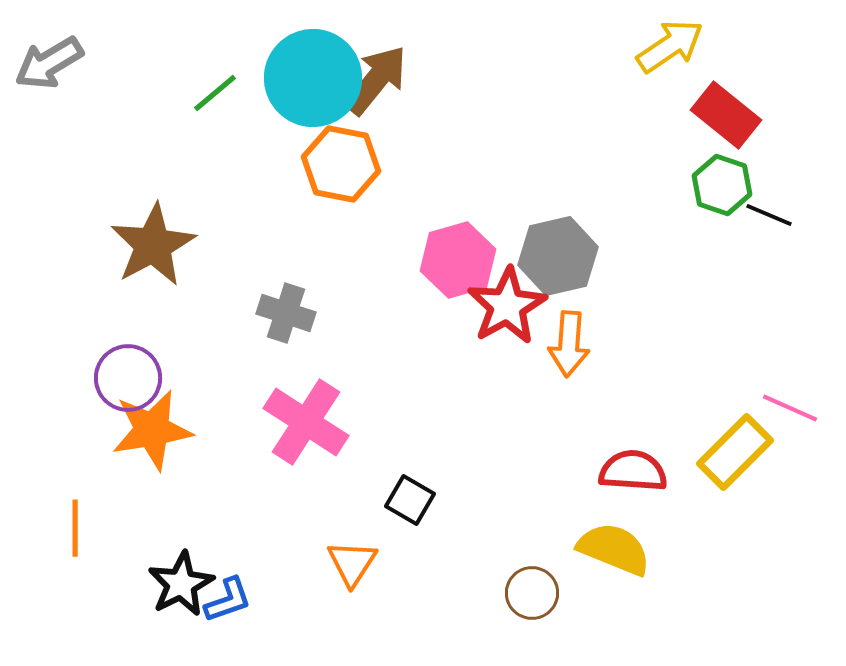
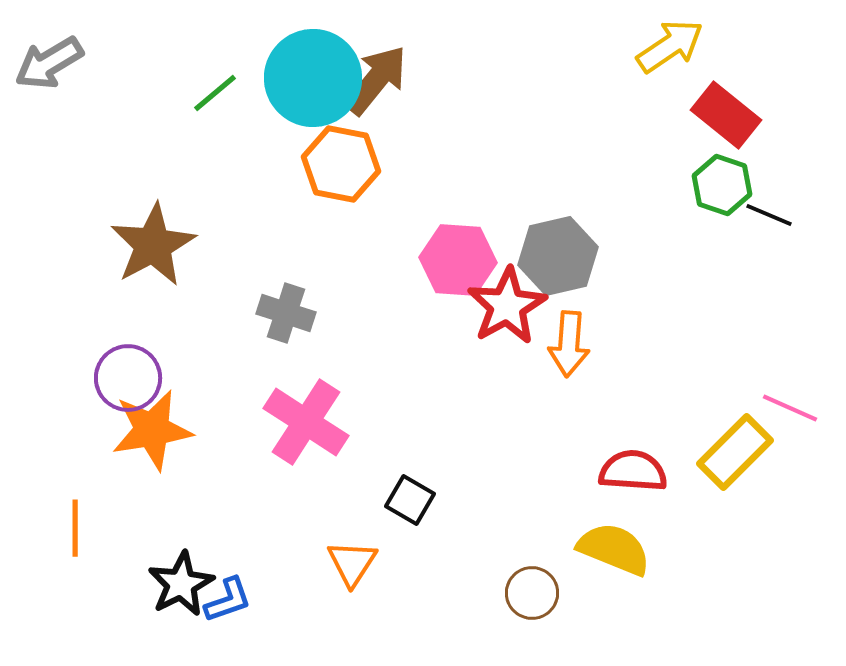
pink hexagon: rotated 20 degrees clockwise
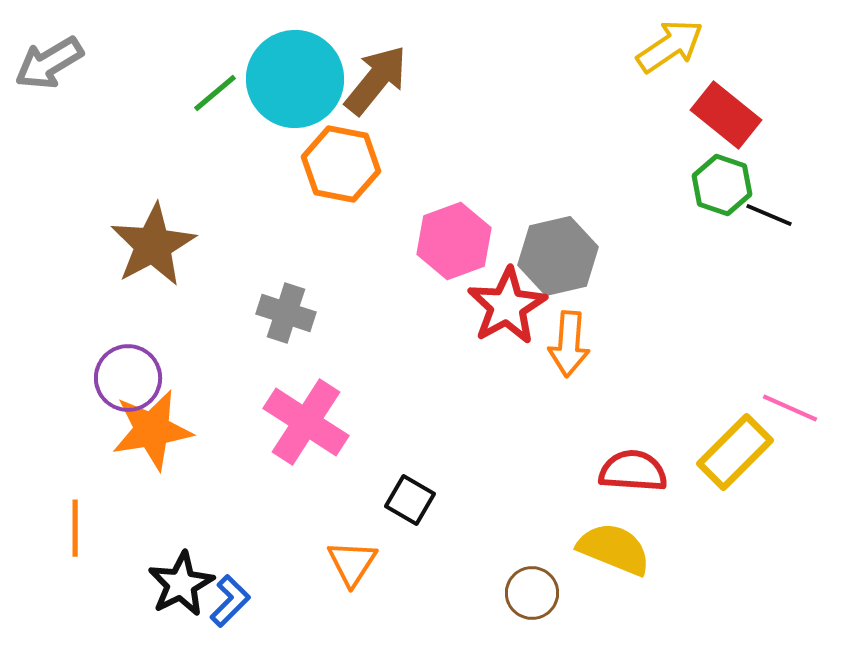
cyan circle: moved 18 px left, 1 px down
pink hexagon: moved 4 px left, 19 px up; rotated 24 degrees counterclockwise
blue L-shape: moved 2 px right, 1 px down; rotated 26 degrees counterclockwise
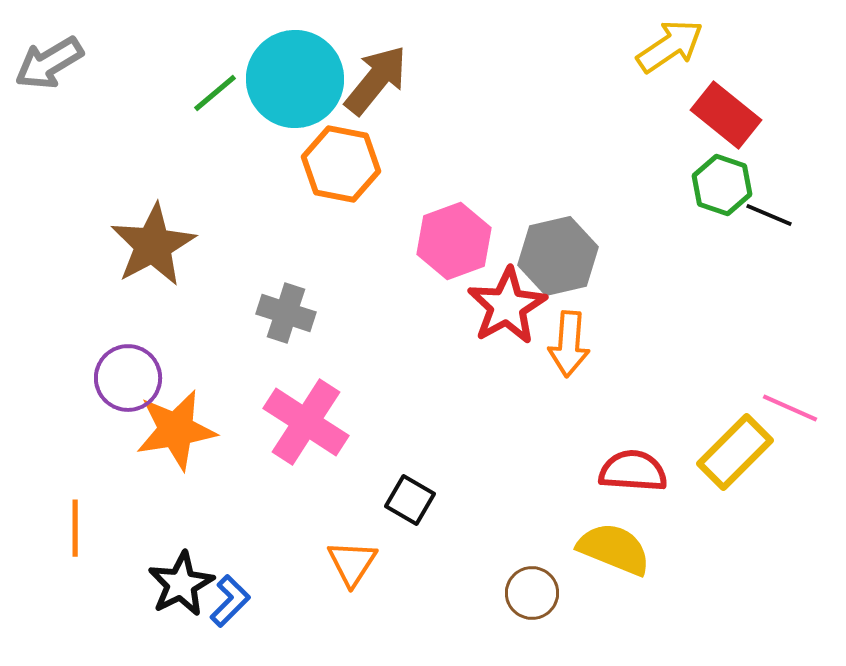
orange star: moved 24 px right
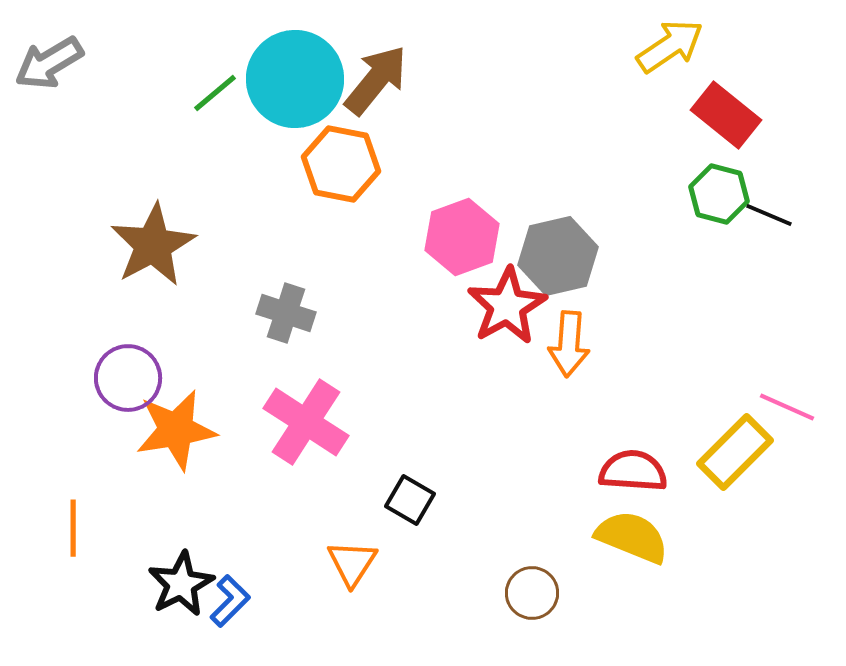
green hexagon: moved 3 px left, 9 px down; rotated 4 degrees counterclockwise
pink hexagon: moved 8 px right, 4 px up
pink line: moved 3 px left, 1 px up
orange line: moved 2 px left
yellow semicircle: moved 18 px right, 12 px up
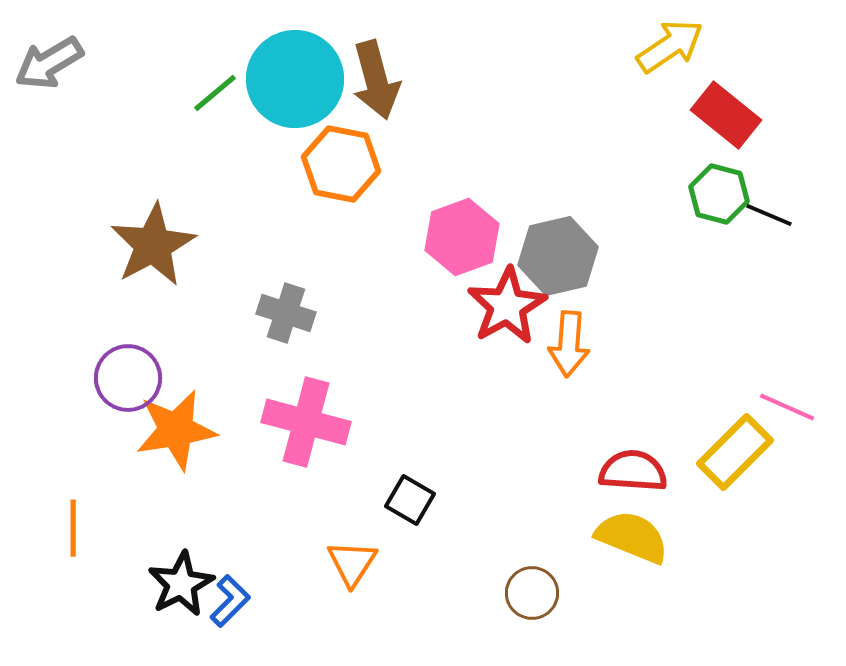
brown arrow: rotated 126 degrees clockwise
pink cross: rotated 18 degrees counterclockwise
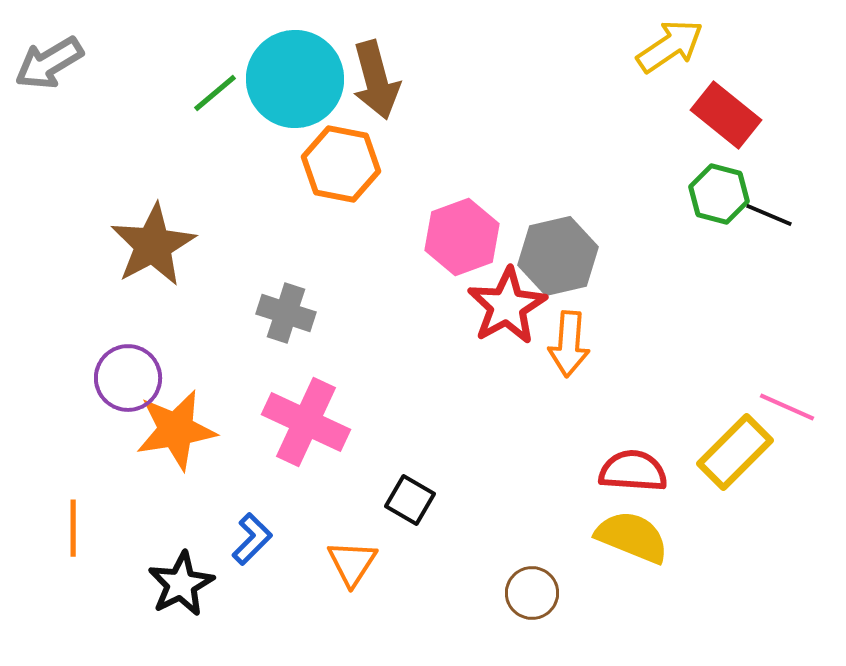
pink cross: rotated 10 degrees clockwise
blue L-shape: moved 22 px right, 62 px up
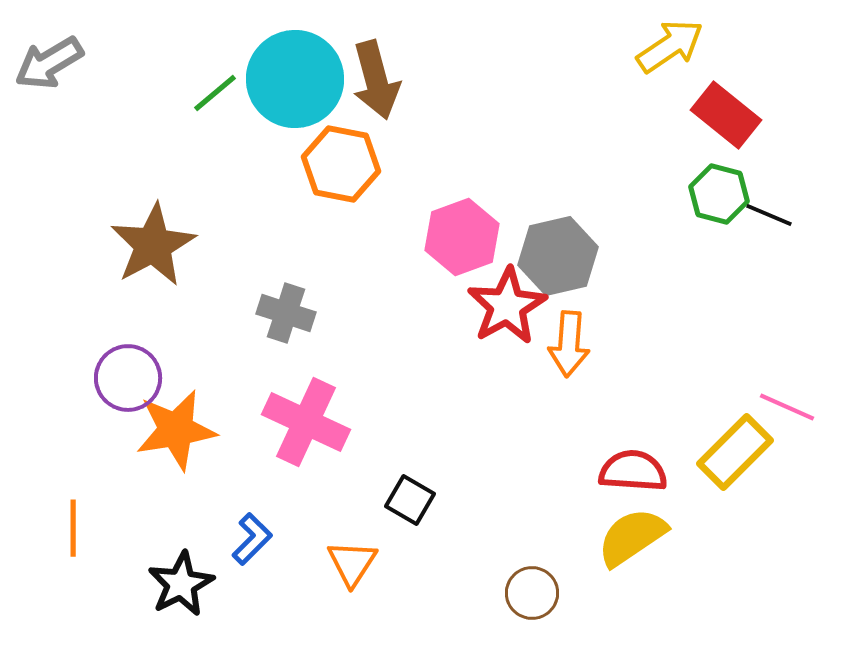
yellow semicircle: rotated 56 degrees counterclockwise
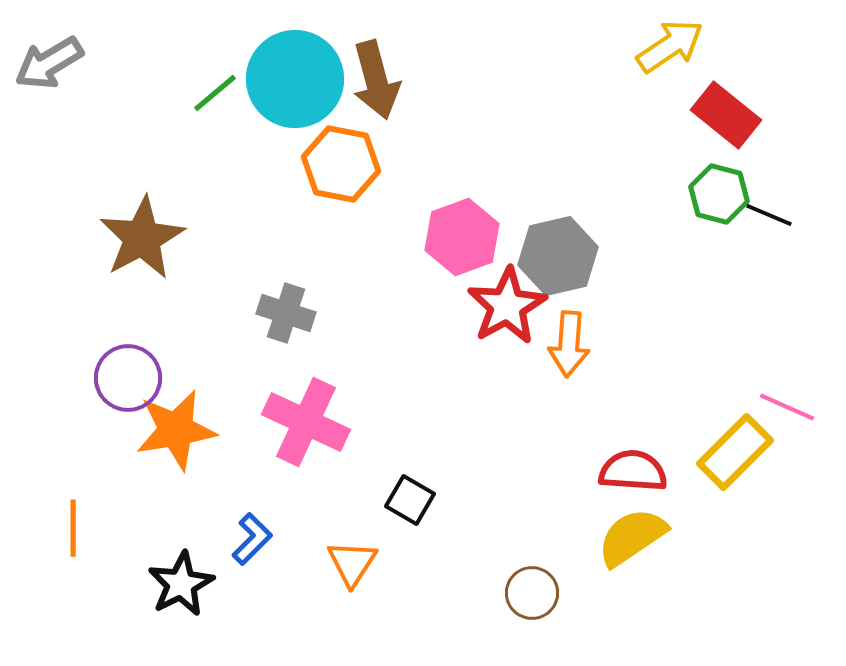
brown star: moved 11 px left, 7 px up
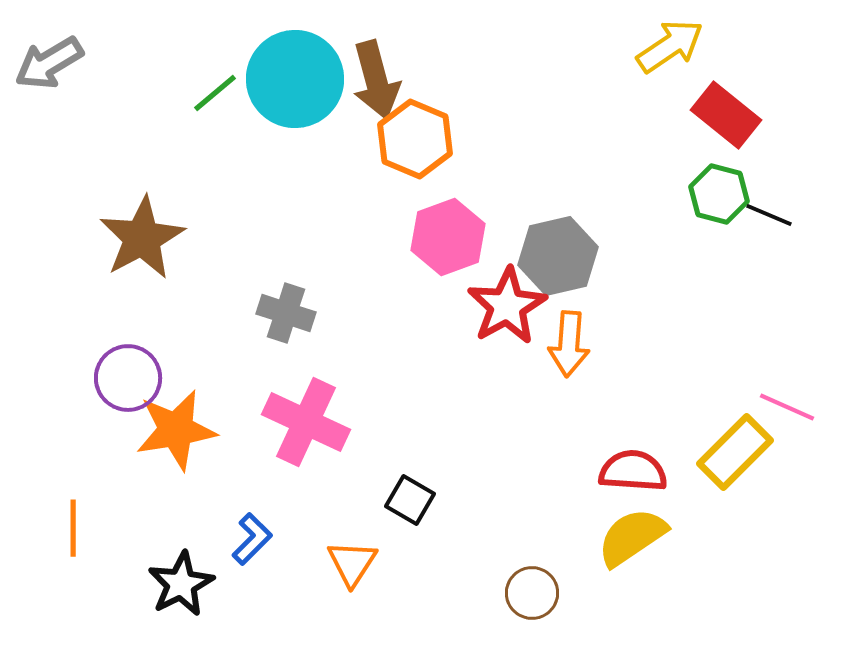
orange hexagon: moved 74 px right, 25 px up; rotated 12 degrees clockwise
pink hexagon: moved 14 px left
